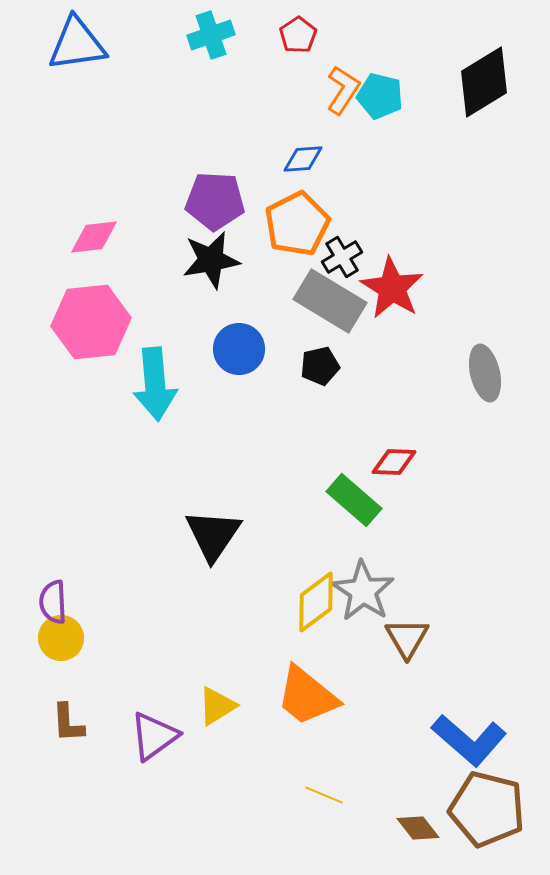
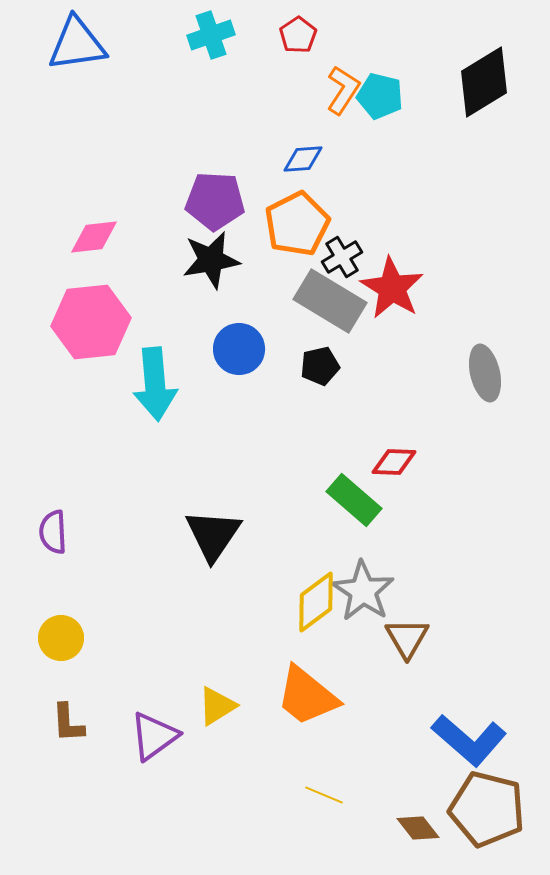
purple semicircle: moved 70 px up
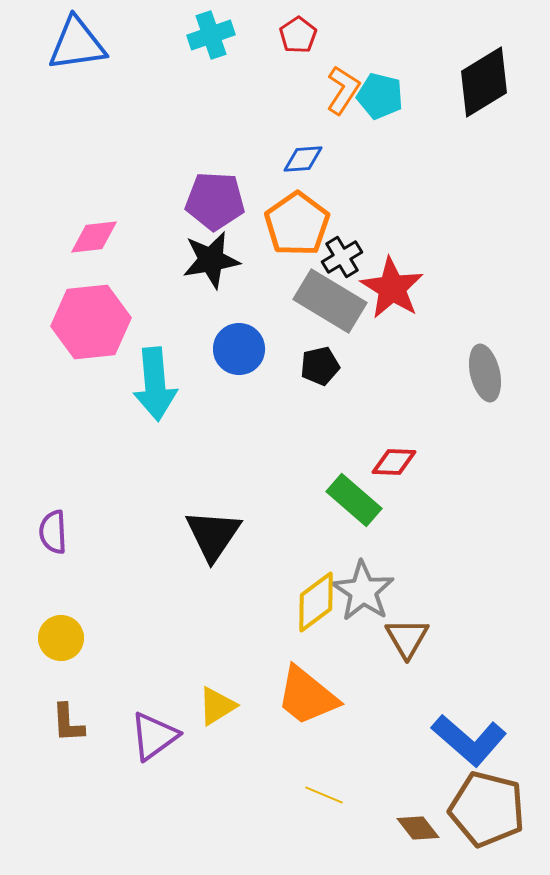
orange pentagon: rotated 8 degrees counterclockwise
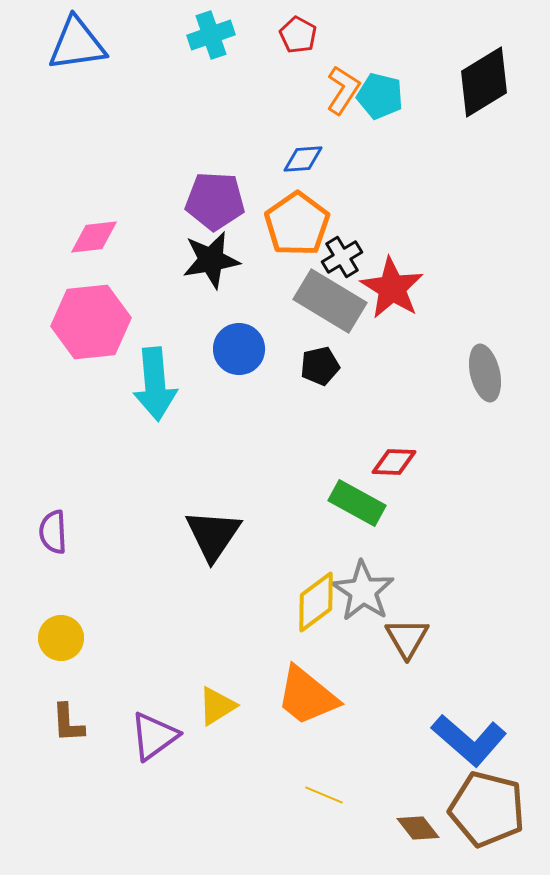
red pentagon: rotated 9 degrees counterclockwise
green rectangle: moved 3 px right, 3 px down; rotated 12 degrees counterclockwise
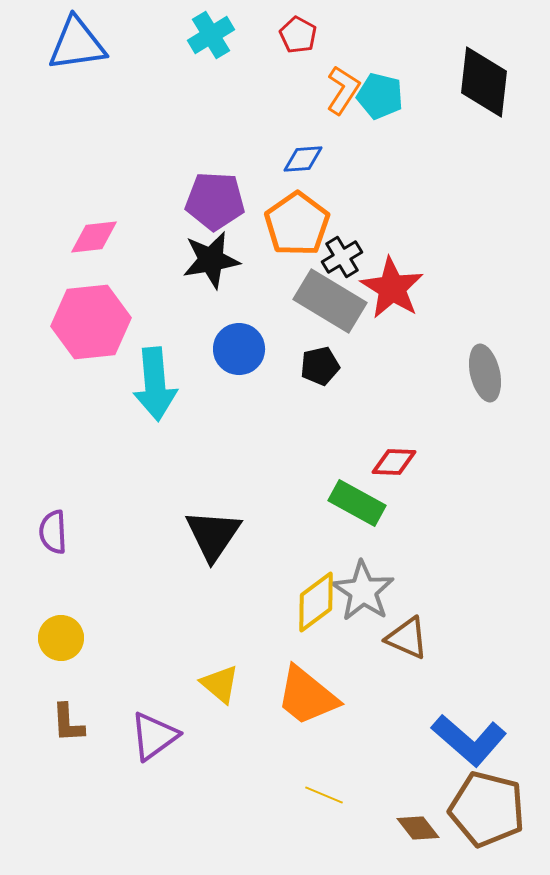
cyan cross: rotated 12 degrees counterclockwise
black diamond: rotated 52 degrees counterclockwise
brown triangle: rotated 36 degrees counterclockwise
yellow triangle: moved 3 px right, 22 px up; rotated 48 degrees counterclockwise
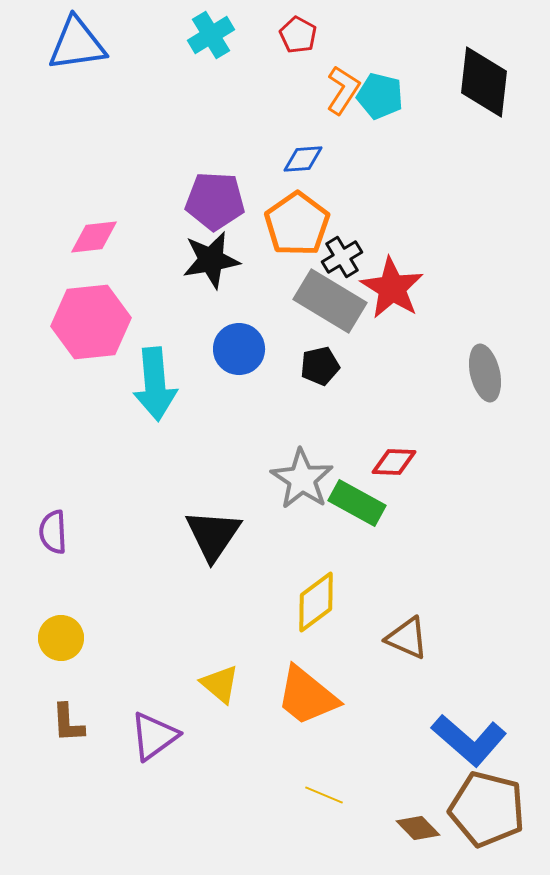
gray star: moved 61 px left, 112 px up
brown diamond: rotated 6 degrees counterclockwise
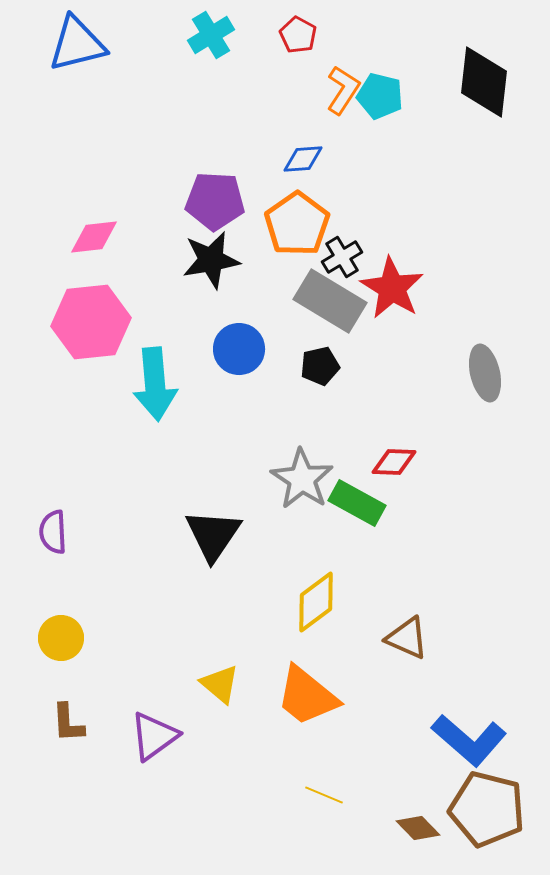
blue triangle: rotated 6 degrees counterclockwise
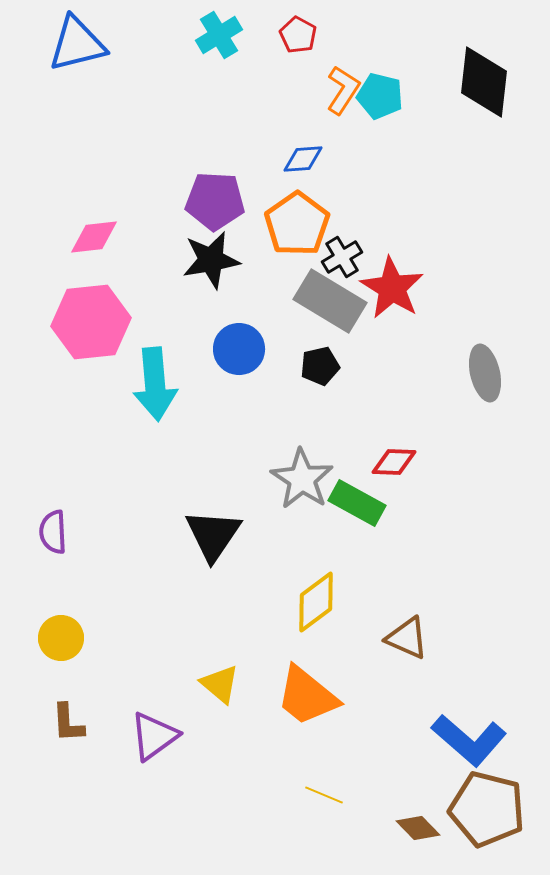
cyan cross: moved 8 px right
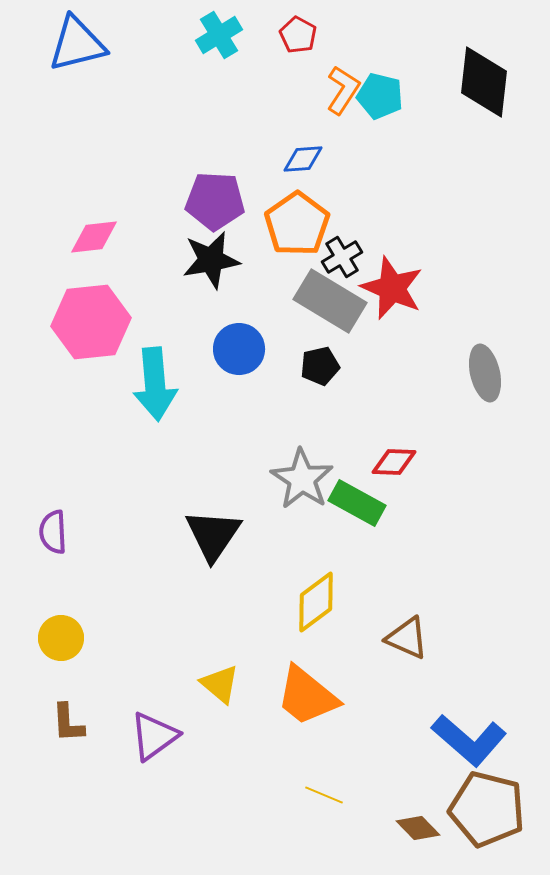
red star: rotated 8 degrees counterclockwise
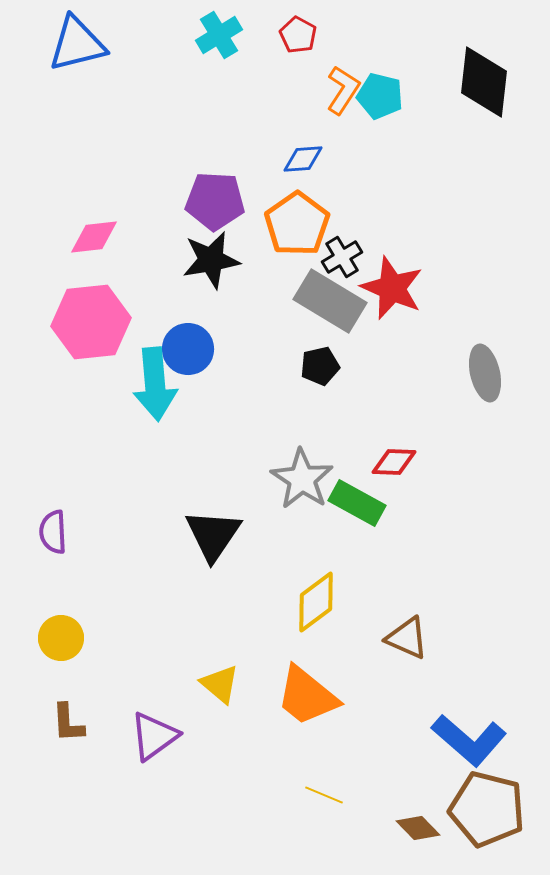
blue circle: moved 51 px left
